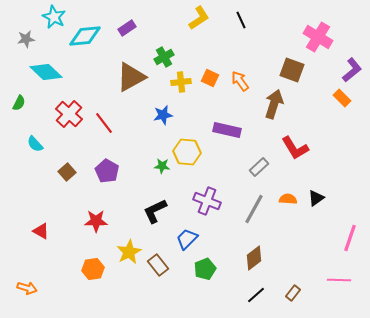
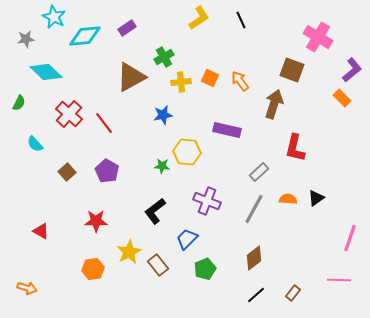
red L-shape at (295, 148): rotated 44 degrees clockwise
gray rectangle at (259, 167): moved 5 px down
black L-shape at (155, 211): rotated 12 degrees counterclockwise
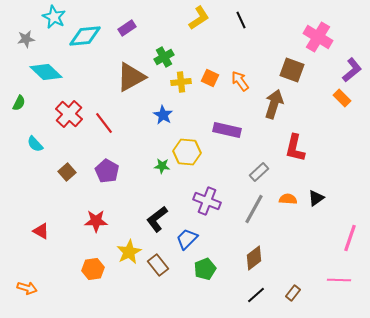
blue star at (163, 115): rotated 30 degrees counterclockwise
black L-shape at (155, 211): moved 2 px right, 8 px down
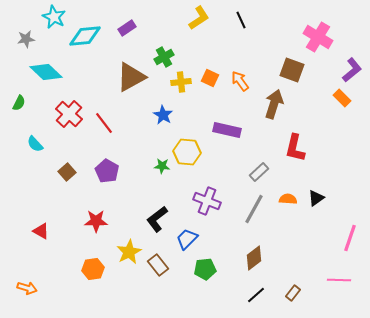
green pentagon at (205, 269): rotated 15 degrees clockwise
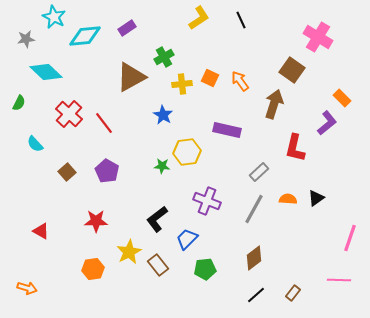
brown square at (292, 70): rotated 15 degrees clockwise
purple L-shape at (352, 70): moved 25 px left, 53 px down
yellow cross at (181, 82): moved 1 px right, 2 px down
yellow hexagon at (187, 152): rotated 12 degrees counterclockwise
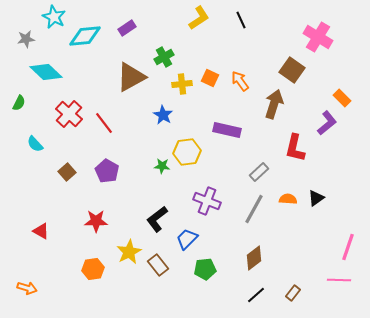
pink line at (350, 238): moved 2 px left, 9 px down
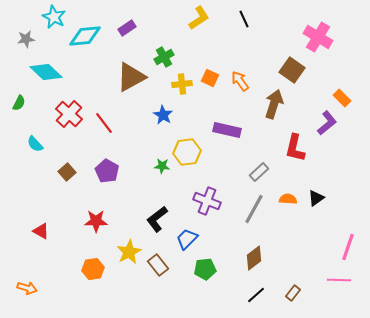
black line at (241, 20): moved 3 px right, 1 px up
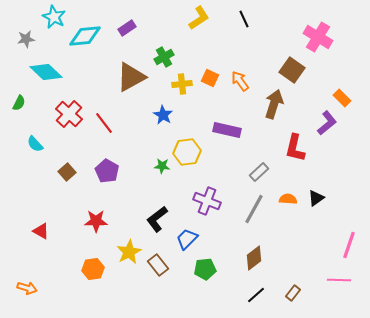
pink line at (348, 247): moved 1 px right, 2 px up
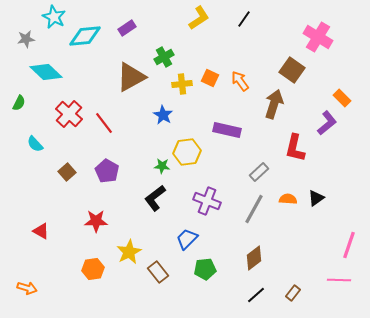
black line at (244, 19): rotated 60 degrees clockwise
black L-shape at (157, 219): moved 2 px left, 21 px up
brown rectangle at (158, 265): moved 7 px down
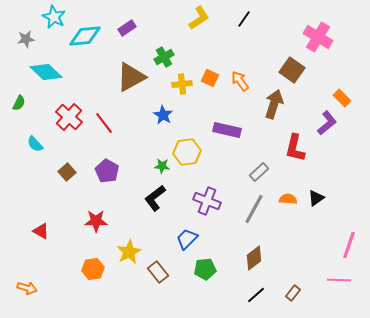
red cross at (69, 114): moved 3 px down
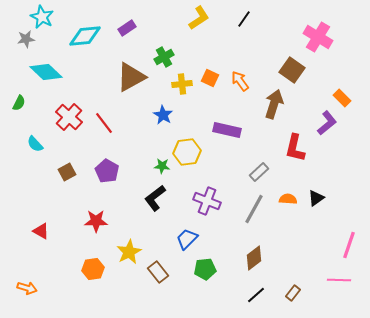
cyan star at (54, 17): moved 12 px left
brown square at (67, 172): rotated 12 degrees clockwise
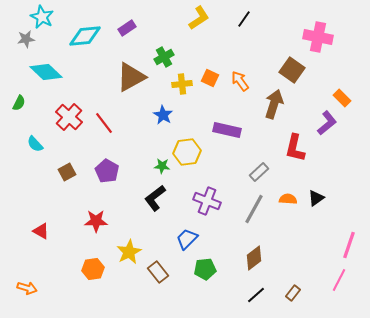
pink cross at (318, 37): rotated 20 degrees counterclockwise
pink line at (339, 280): rotated 65 degrees counterclockwise
